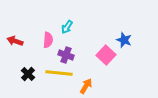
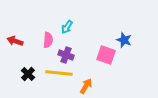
pink square: rotated 24 degrees counterclockwise
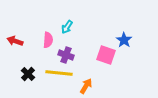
blue star: rotated 14 degrees clockwise
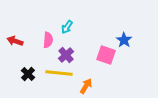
purple cross: rotated 28 degrees clockwise
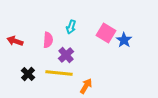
cyan arrow: moved 4 px right; rotated 16 degrees counterclockwise
pink square: moved 22 px up; rotated 12 degrees clockwise
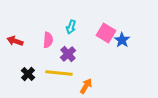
blue star: moved 2 px left
purple cross: moved 2 px right, 1 px up
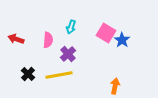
red arrow: moved 1 px right, 2 px up
yellow line: moved 2 px down; rotated 16 degrees counterclockwise
orange arrow: moved 29 px right; rotated 21 degrees counterclockwise
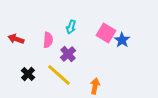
yellow line: rotated 52 degrees clockwise
orange arrow: moved 20 px left
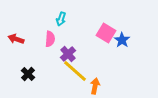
cyan arrow: moved 10 px left, 8 px up
pink semicircle: moved 2 px right, 1 px up
yellow line: moved 16 px right, 4 px up
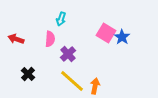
blue star: moved 3 px up
yellow line: moved 3 px left, 10 px down
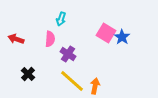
purple cross: rotated 14 degrees counterclockwise
